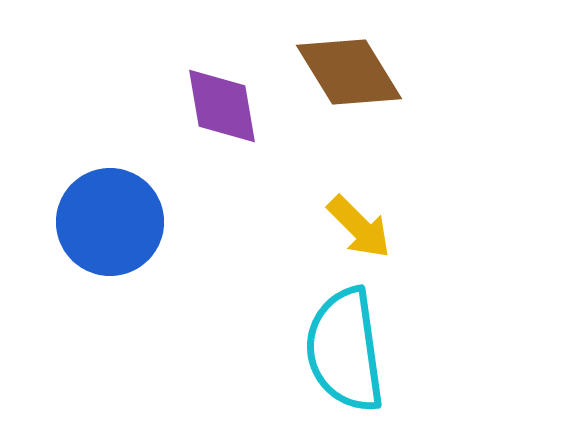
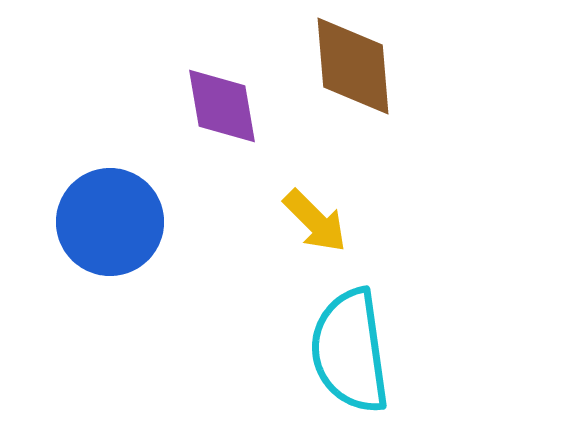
brown diamond: moved 4 px right, 6 px up; rotated 27 degrees clockwise
yellow arrow: moved 44 px left, 6 px up
cyan semicircle: moved 5 px right, 1 px down
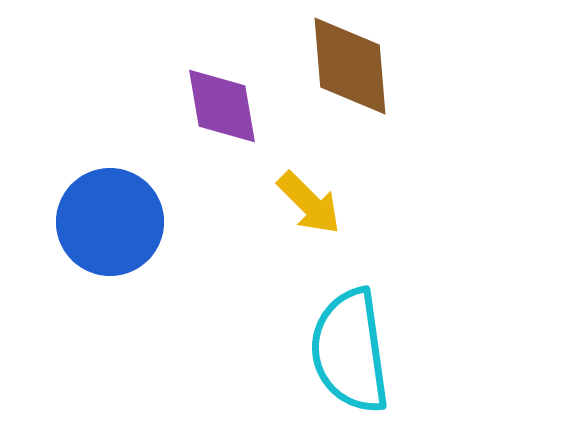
brown diamond: moved 3 px left
yellow arrow: moved 6 px left, 18 px up
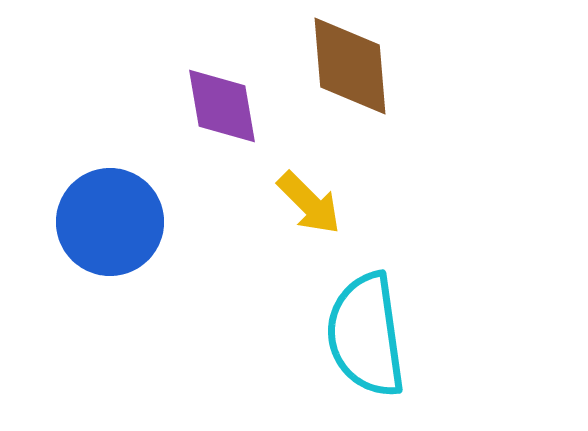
cyan semicircle: moved 16 px right, 16 px up
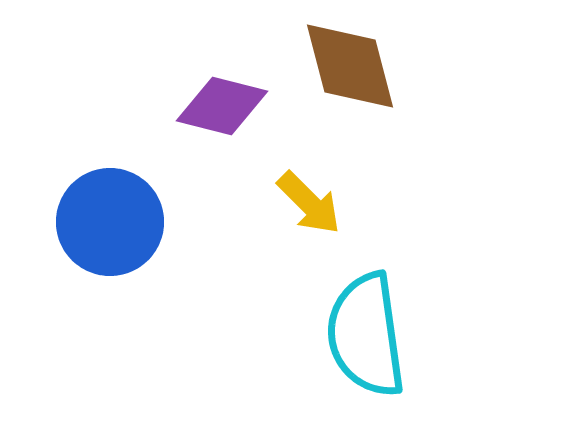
brown diamond: rotated 10 degrees counterclockwise
purple diamond: rotated 66 degrees counterclockwise
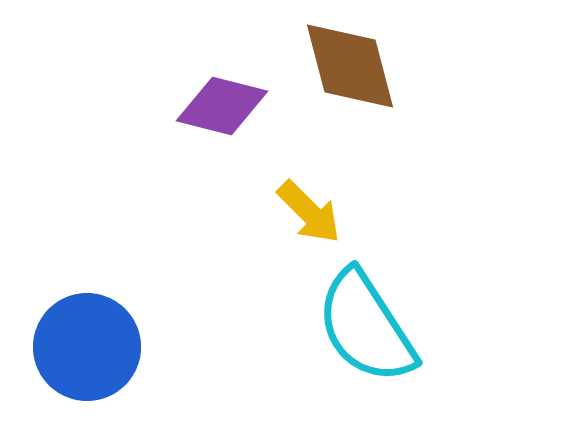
yellow arrow: moved 9 px down
blue circle: moved 23 px left, 125 px down
cyan semicircle: moved 8 px up; rotated 25 degrees counterclockwise
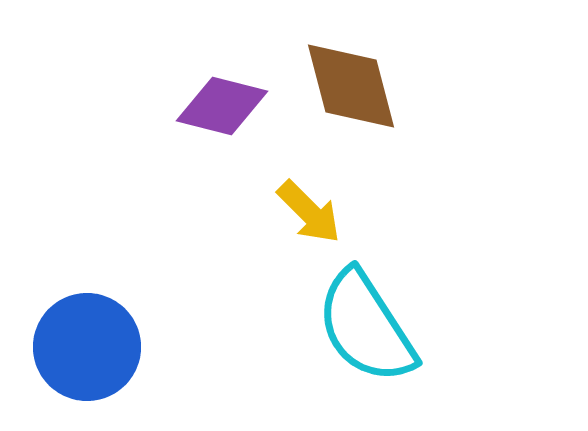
brown diamond: moved 1 px right, 20 px down
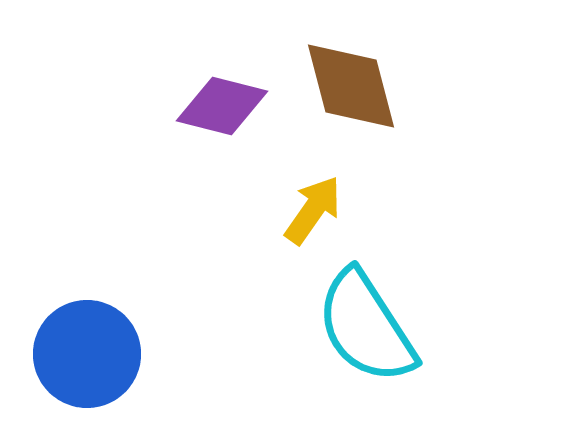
yellow arrow: moved 4 px right, 2 px up; rotated 100 degrees counterclockwise
blue circle: moved 7 px down
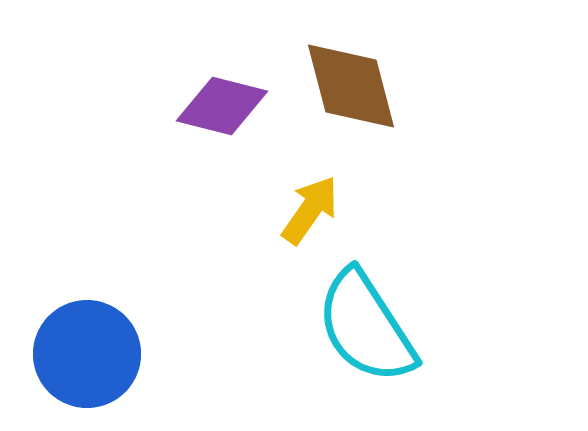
yellow arrow: moved 3 px left
